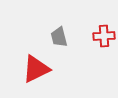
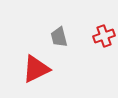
red cross: rotated 15 degrees counterclockwise
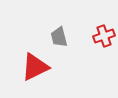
red triangle: moved 1 px left, 2 px up
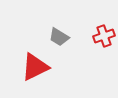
gray trapezoid: rotated 45 degrees counterclockwise
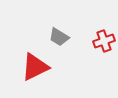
red cross: moved 5 px down
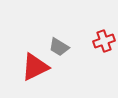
gray trapezoid: moved 10 px down
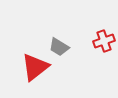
red triangle: rotated 12 degrees counterclockwise
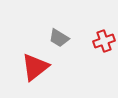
gray trapezoid: moved 9 px up
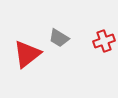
red triangle: moved 8 px left, 13 px up
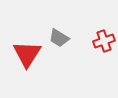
red triangle: rotated 20 degrees counterclockwise
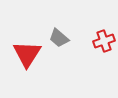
gray trapezoid: rotated 10 degrees clockwise
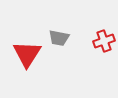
gray trapezoid: rotated 30 degrees counterclockwise
